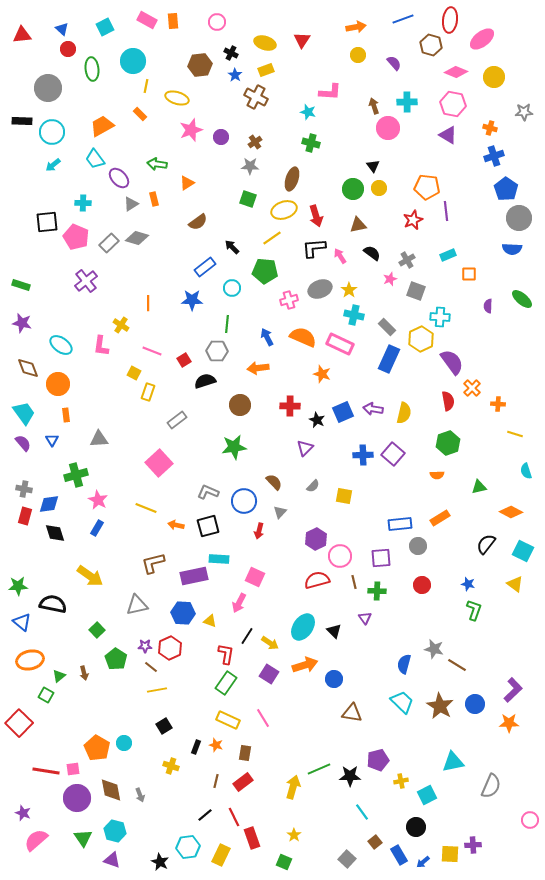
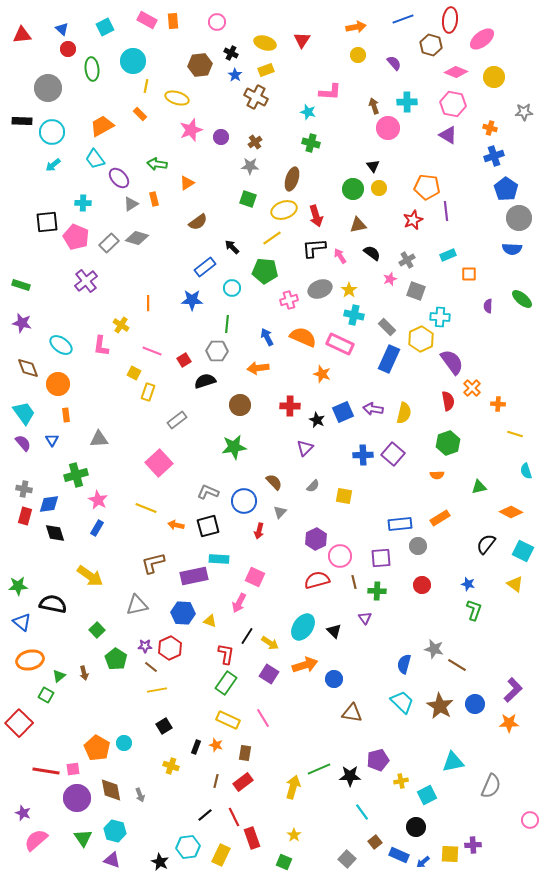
blue rectangle at (399, 855): rotated 36 degrees counterclockwise
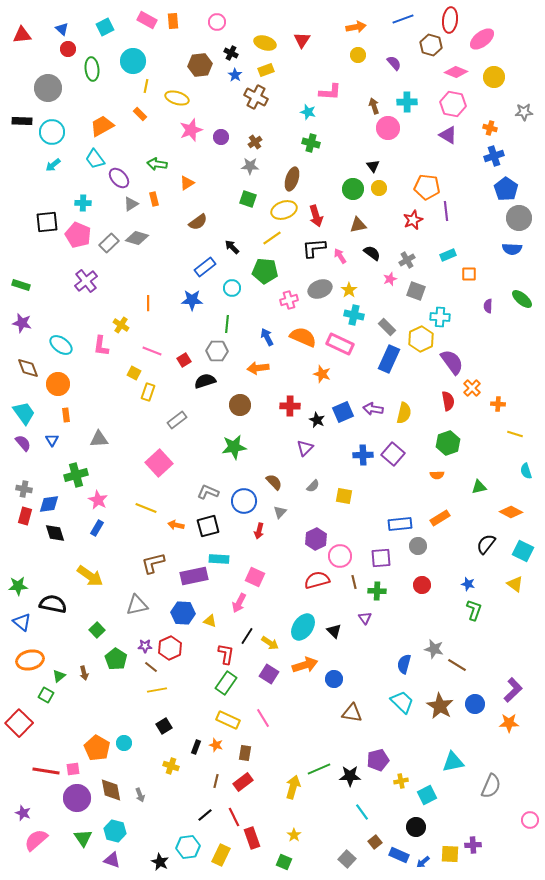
pink pentagon at (76, 237): moved 2 px right, 2 px up
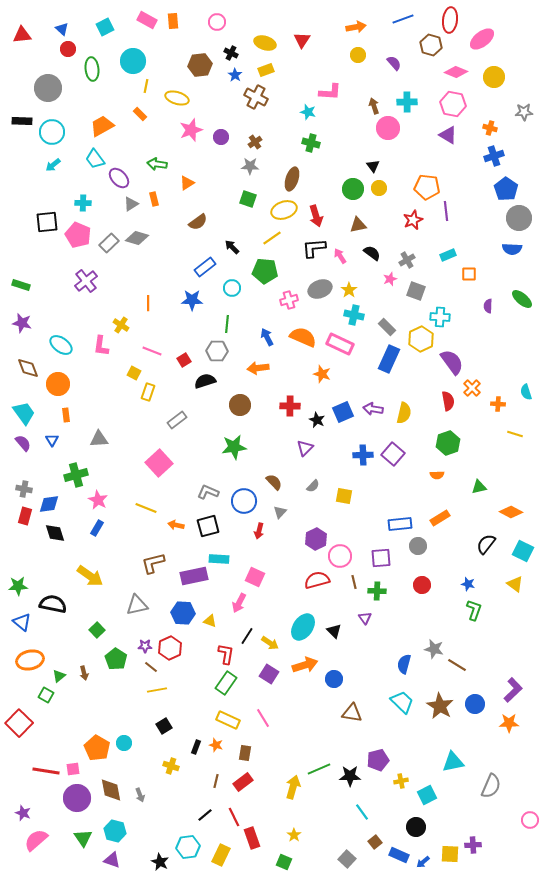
cyan semicircle at (526, 471): moved 79 px up
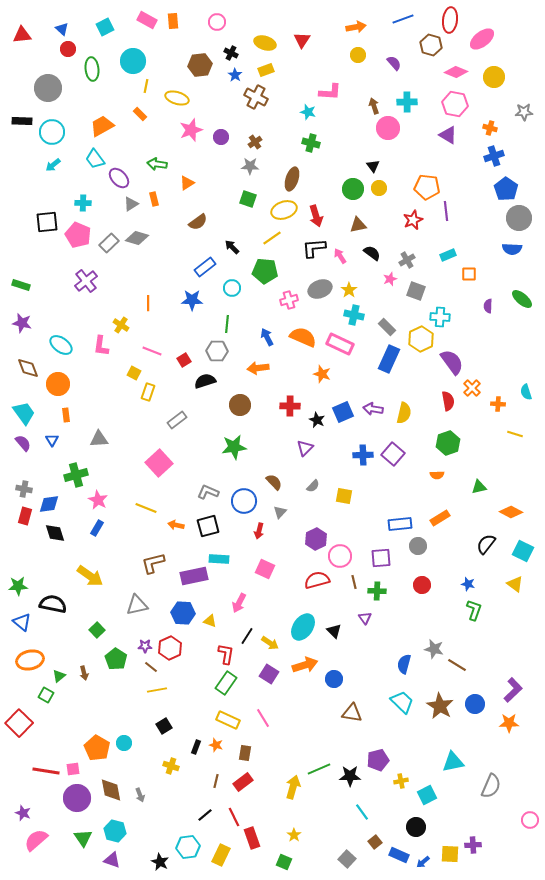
pink hexagon at (453, 104): moved 2 px right
pink square at (255, 577): moved 10 px right, 8 px up
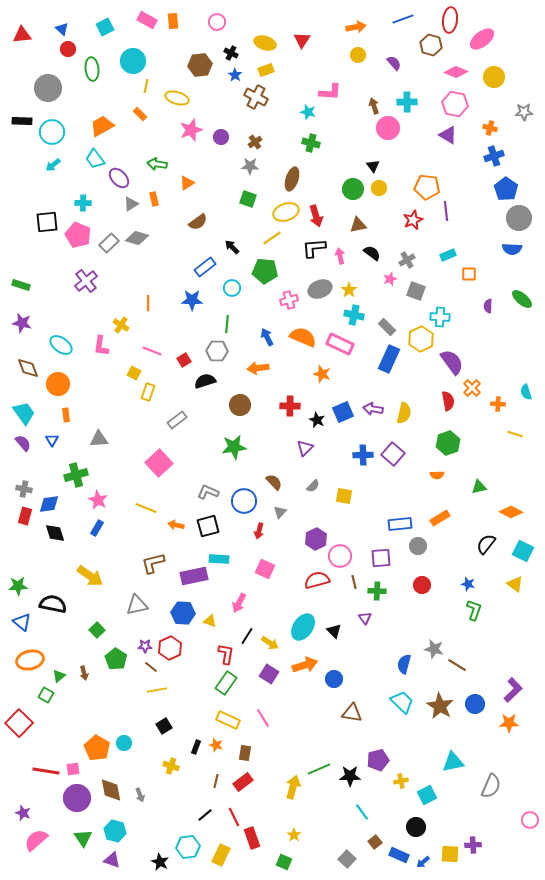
yellow ellipse at (284, 210): moved 2 px right, 2 px down
pink arrow at (340, 256): rotated 21 degrees clockwise
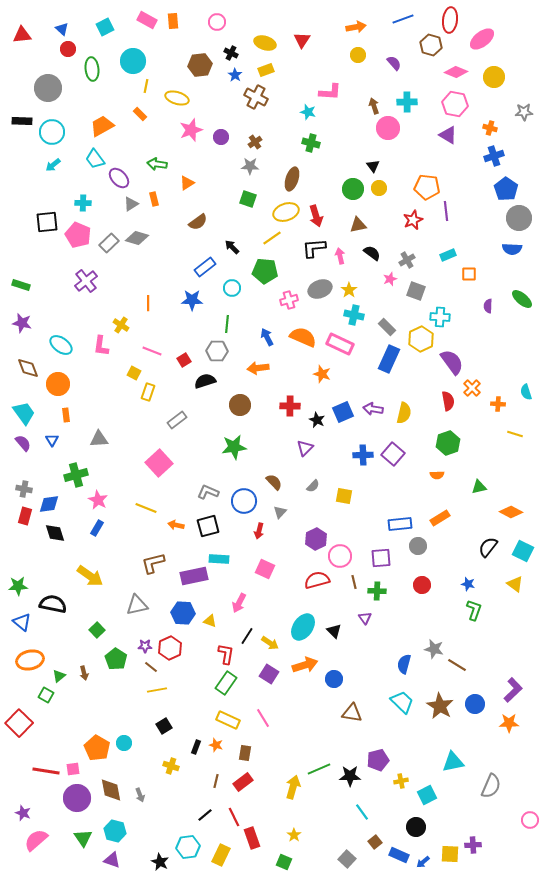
black semicircle at (486, 544): moved 2 px right, 3 px down
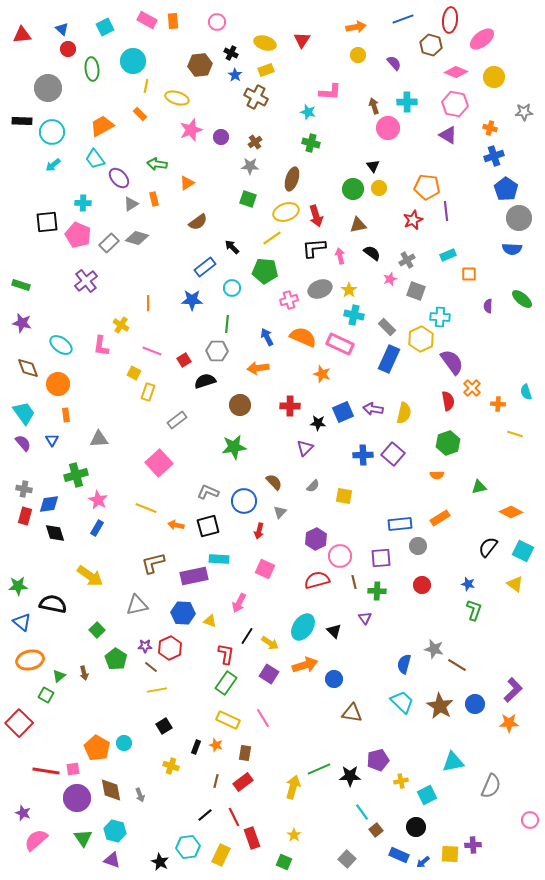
black star at (317, 420): moved 1 px right, 3 px down; rotated 21 degrees counterclockwise
brown square at (375, 842): moved 1 px right, 12 px up
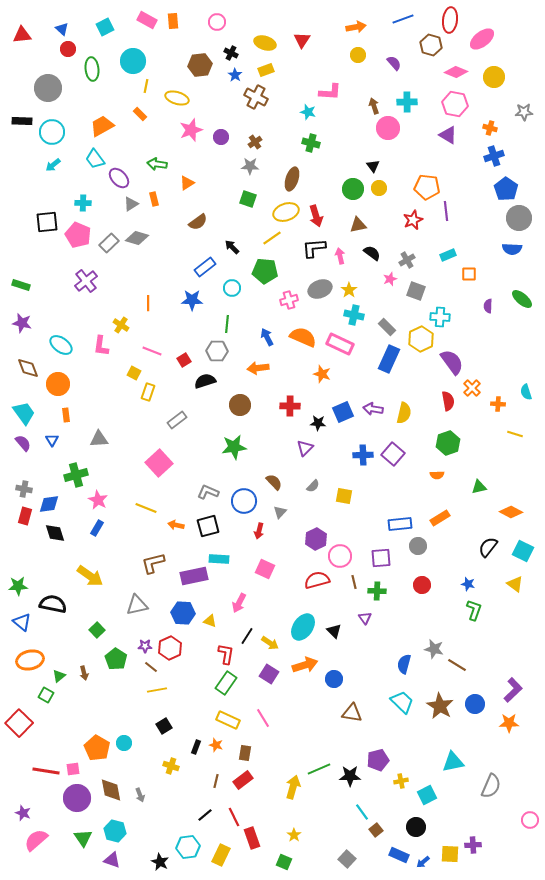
red rectangle at (243, 782): moved 2 px up
